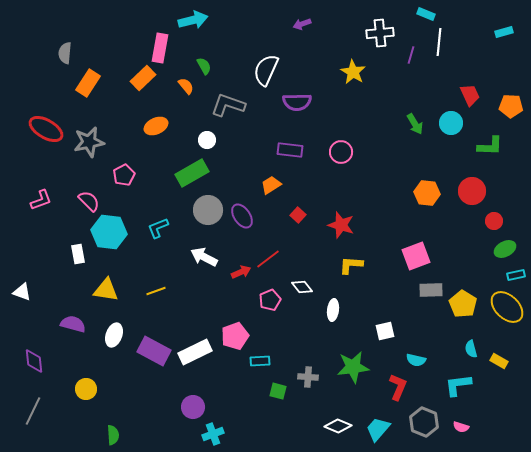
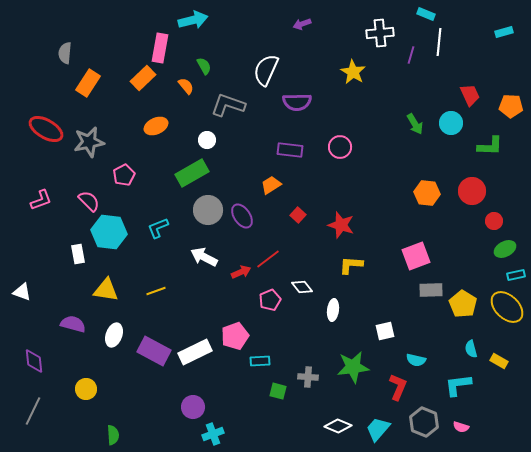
pink circle at (341, 152): moved 1 px left, 5 px up
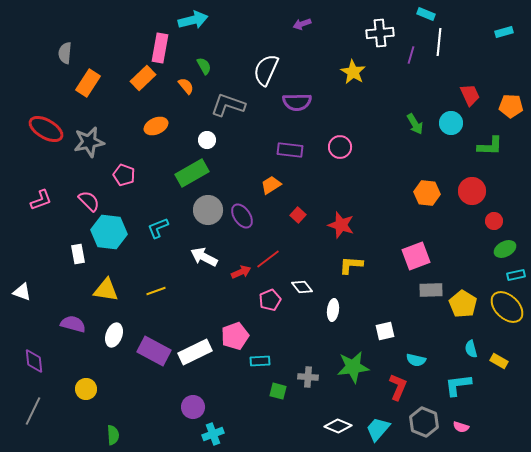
pink pentagon at (124, 175): rotated 25 degrees counterclockwise
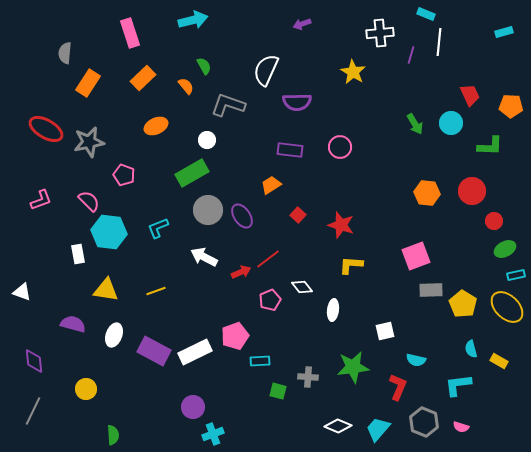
pink rectangle at (160, 48): moved 30 px left, 15 px up; rotated 28 degrees counterclockwise
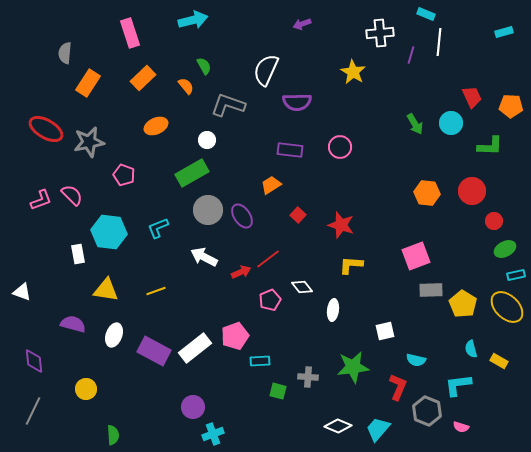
red trapezoid at (470, 95): moved 2 px right, 2 px down
pink semicircle at (89, 201): moved 17 px left, 6 px up
white rectangle at (195, 352): moved 4 px up; rotated 12 degrees counterclockwise
gray hexagon at (424, 422): moved 3 px right, 11 px up
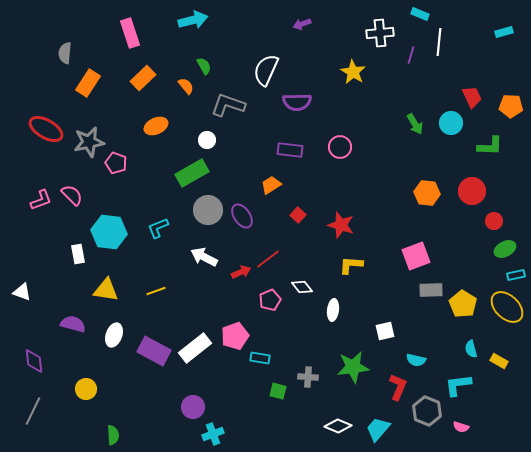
cyan rectangle at (426, 14): moved 6 px left
pink pentagon at (124, 175): moved 8 px left, 12 px up
cyan rectangle at (260, 361): moved 3 px up; rotated 12 degrees clockwise
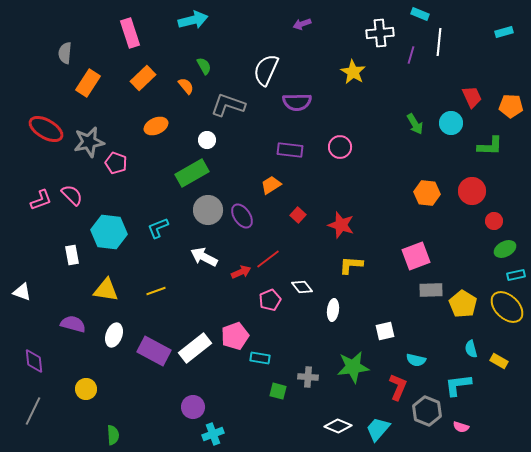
white rectangle at (78, 254): moved 6 px left, 1 px down
